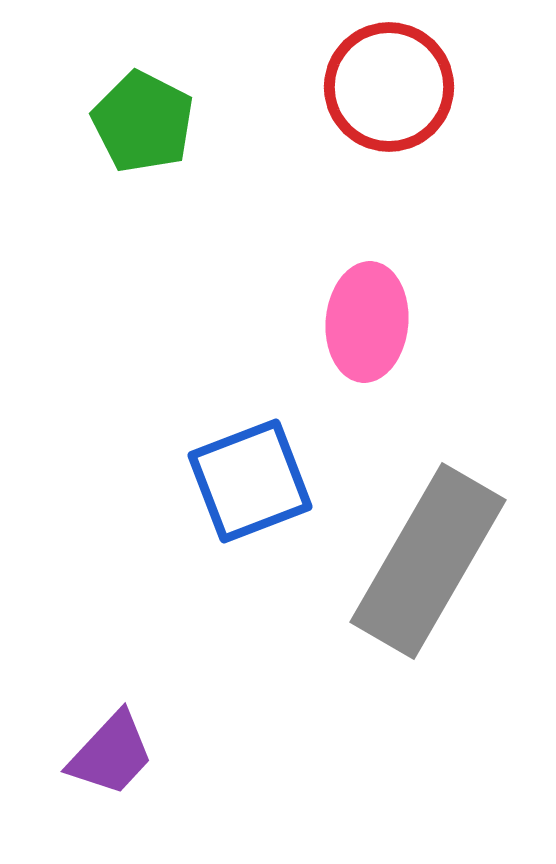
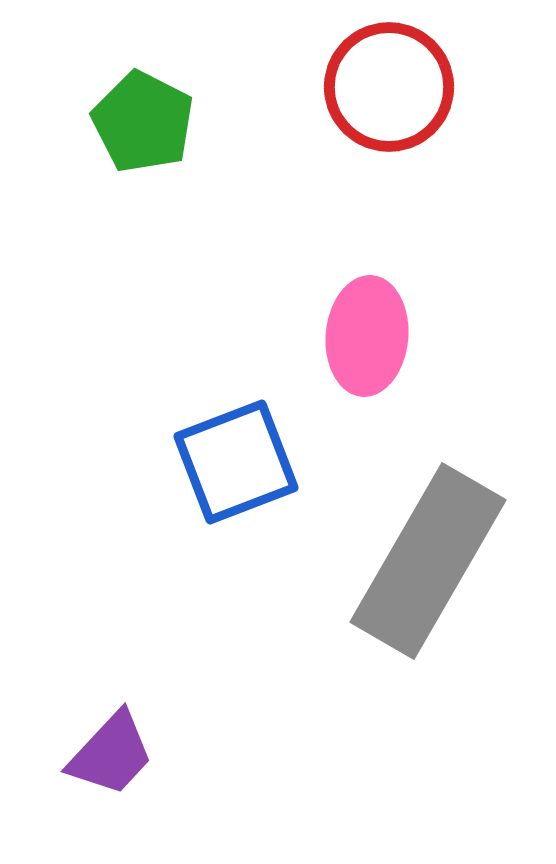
pink ellipse: moved 14 px down
blue square: moved 14 px left, 19 px up
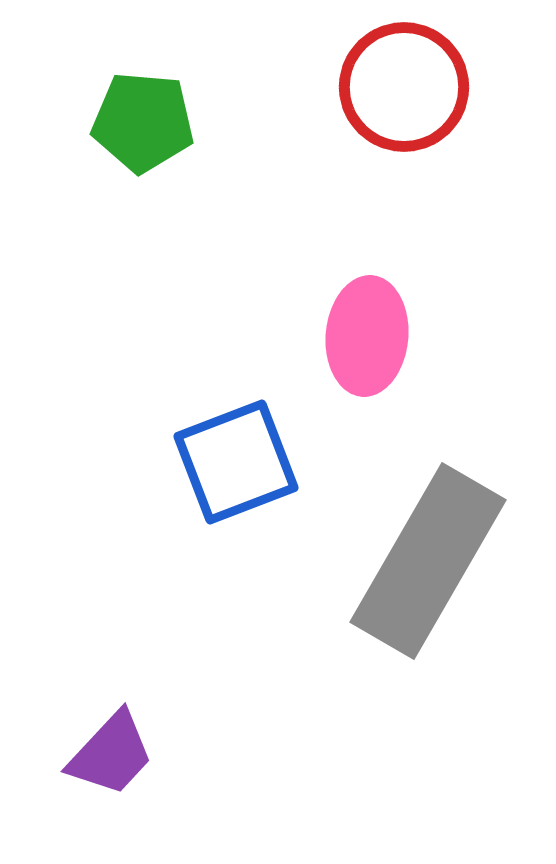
red circle: moved 15 px right
green pentagon: rotated 22 degrees counterclockwise
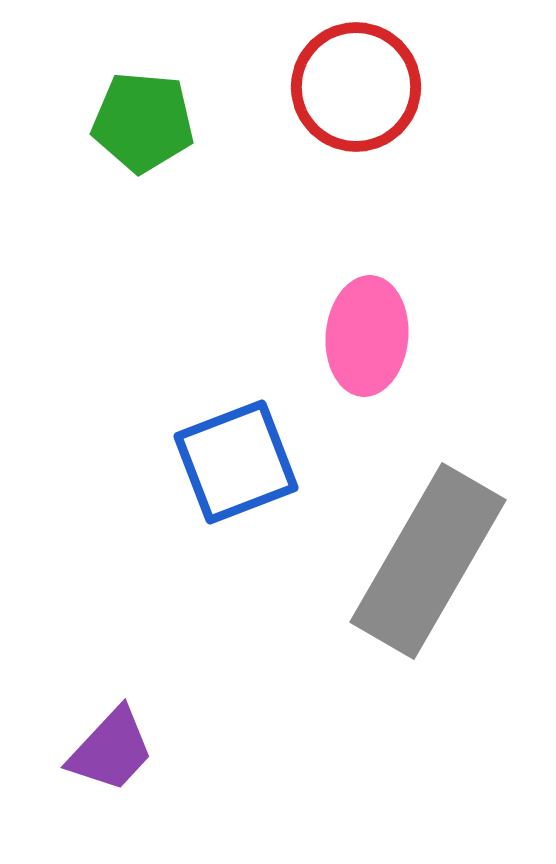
red circle: moved 48 px left
purple trapezoid: moved 4 px up
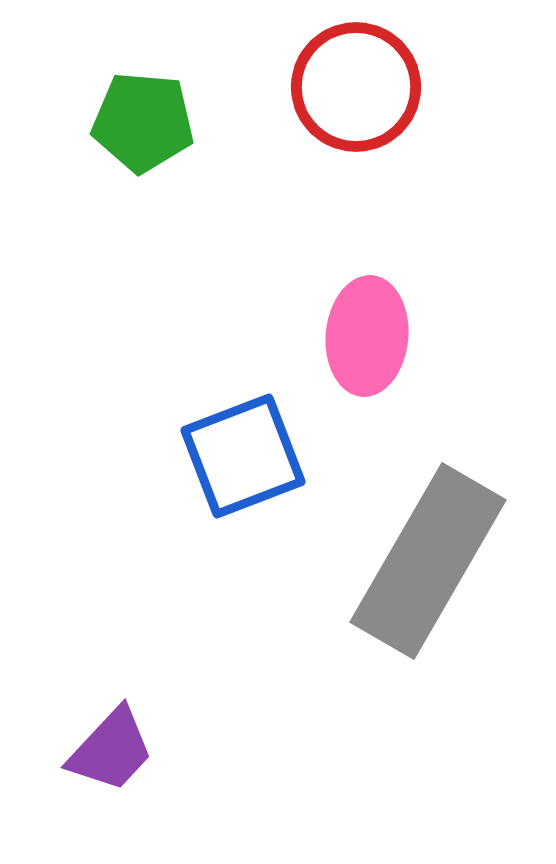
blue square: moved 7 px right, 6 px up
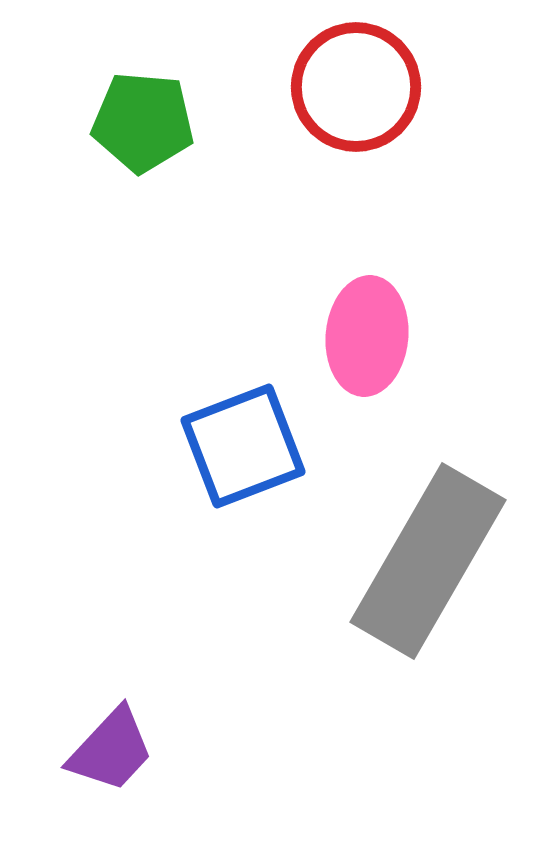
blue square: moved 10 px up
